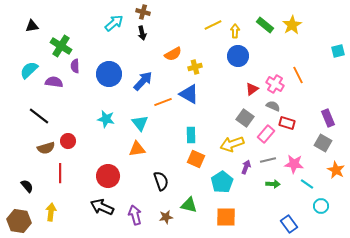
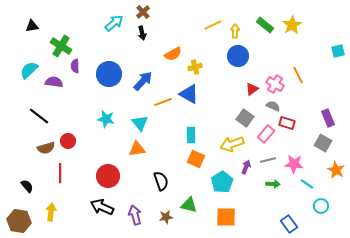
brown cross at (143, 12): rotated 32 degrees clockwise
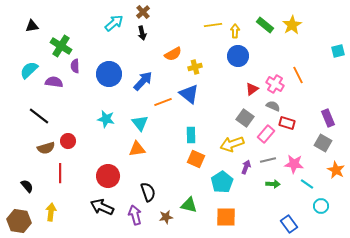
yellow line at (213, 25): rotated 18 degrees clockwise
blue triangle at (189, 94): rotated 10 degrees clockwise
black semicircle at (161, 181): moved 13 px left, 11 px down
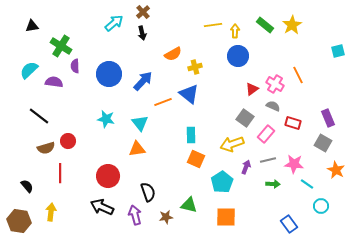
red rectangle at (287, 123): moved 6 px right
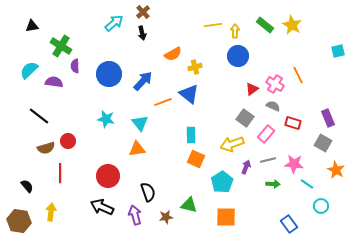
yellow star at (292, 25): rotated 12 degrees counterclockwise
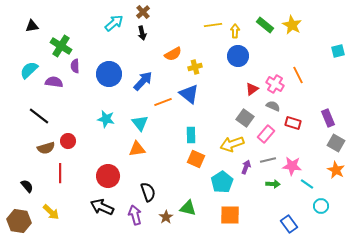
gray square at (323, 143): moved 13 px right
pink star at (294, 164): moved 2 px left, 2 px down
green triangle at (189, 205): moved 1 px left, 3 px down
yellow arrow at (51, 212): rotated 126 degrees clockwise
brown star at (166, 217): rotated 24 degrees counterclockwise
orange square at (226, 217): moved 4 px right, 2 px up
